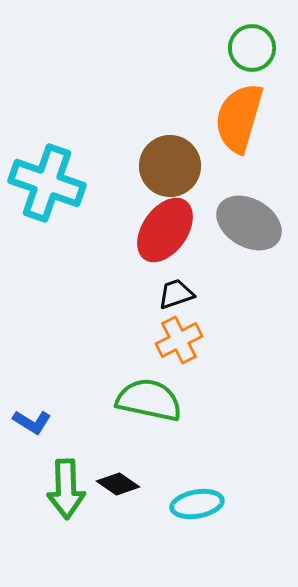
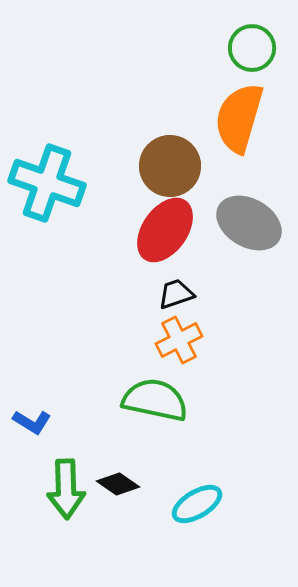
green semicircle: moved 6 px right
cyan ellipse: rotated 21 degrees counterclockwise
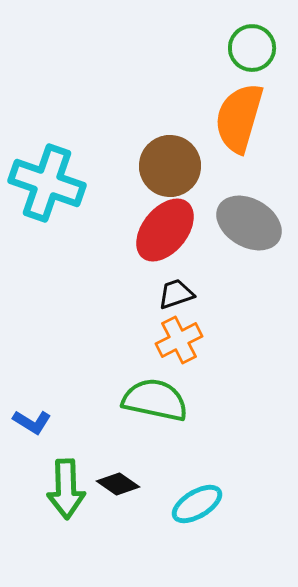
red ellipse: rotated 4 degrees clockwise
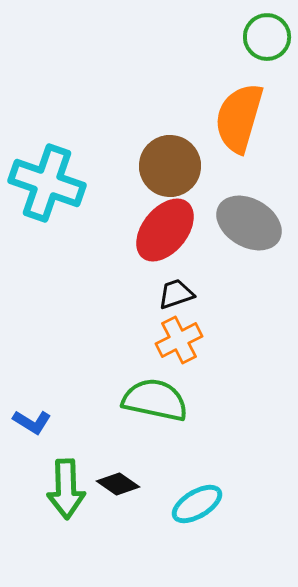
green circle: moved 15 px right, 11 px up
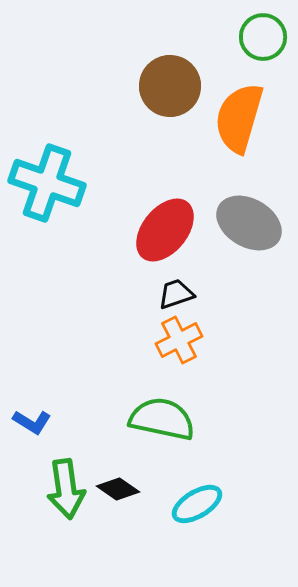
green circle: moved 4 px left
brown circle: moved 80 px up
green semicircle: moved 7 px right, 19 px down
black diamond: moved 5 px down
green arrow: rotated 6 degrees counterclockwise
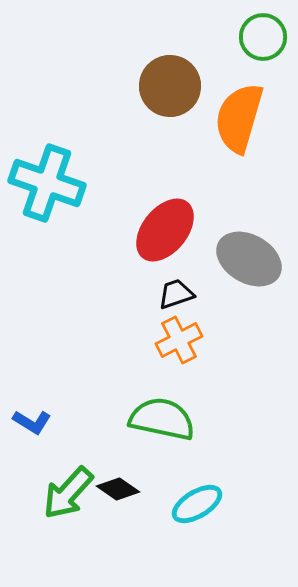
gray ellipse: moved 36 px down
green arrow: moved 2 px right, 4 px down; rotated 50 degrees clockwise
